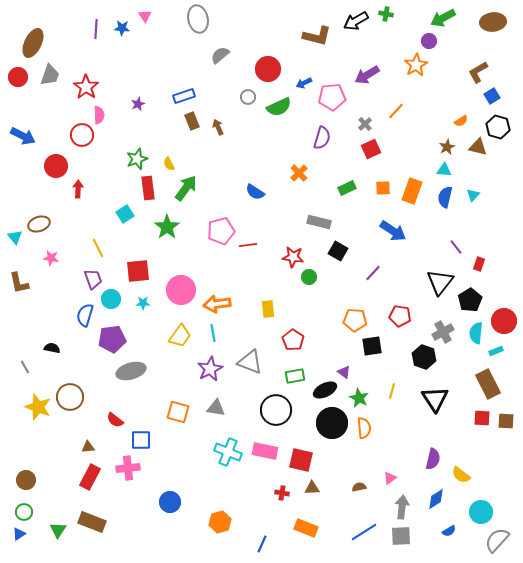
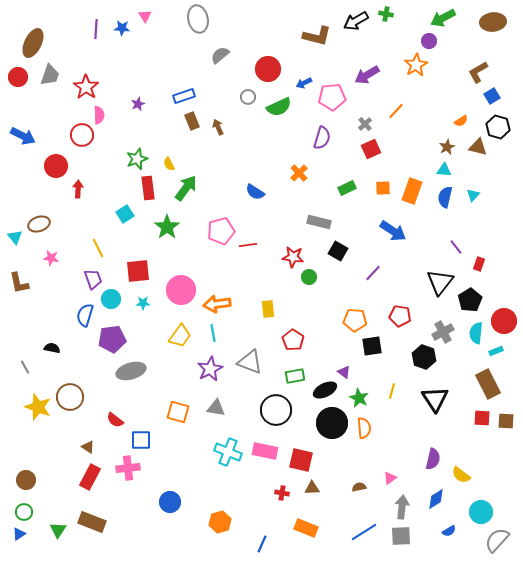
brown triangle at (88, 447): rotated 40 degrees clockwise
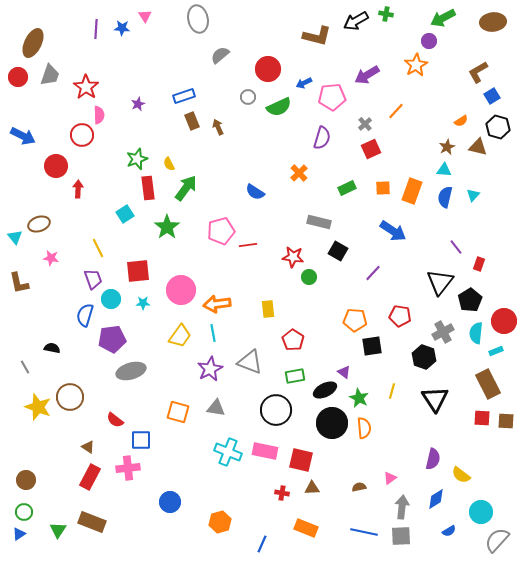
blue line at (364, 532): rotated 44 degrees clockwise
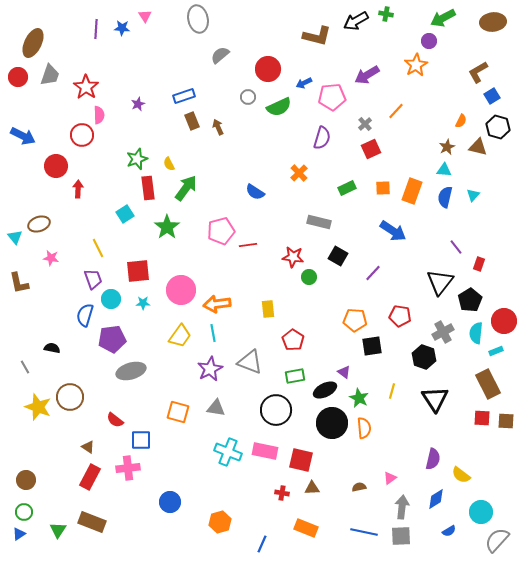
orange semicircle at (461, 121): rotated 32 degrees counterclockwise
black square at (338, 251): moved 5 px down
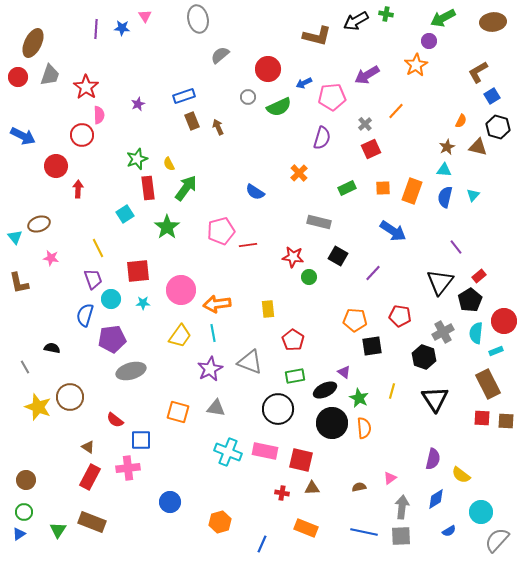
red rectangle at (479, 264): moved 12 px down; rotated 32 degrees clockwise
black circle at (276, 410): moved 2 px right, 1 px up
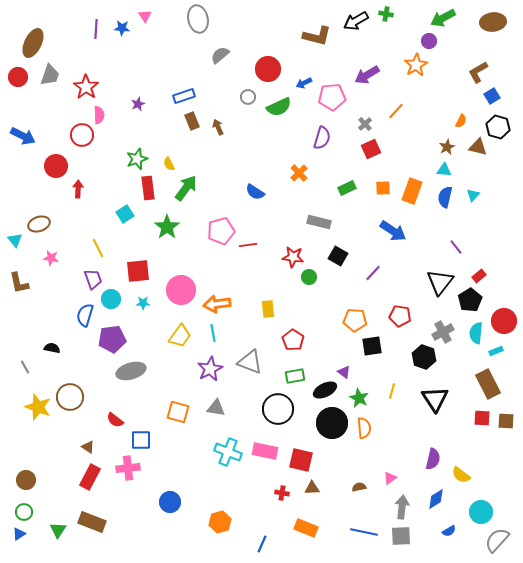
cyan triangle at (15, 237): moved 3 px down
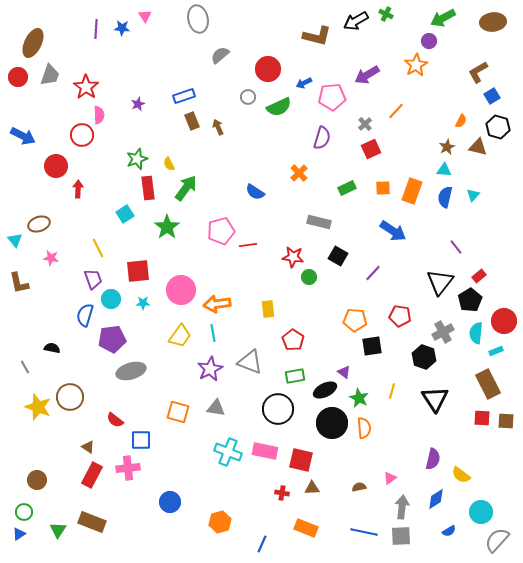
green cross at (386, 14): rotated 16 degrees clockwise
red rectangle at (90, 477): moved 2 px right, 2 px up
brown circle at (26, 480): moved 11 px right
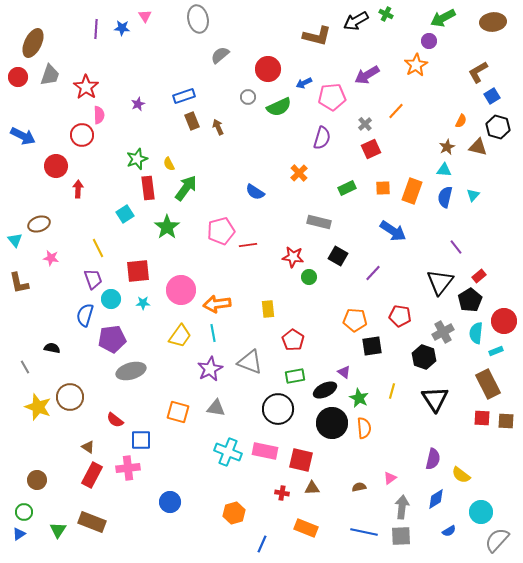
orange hexagon at (220, 522): moved 14 px right, 9 px up
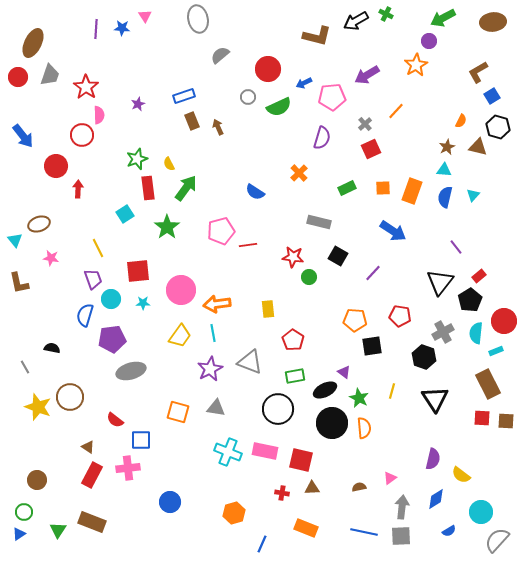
blue arrow at (23, 136): rotated 25 degrees clockwise
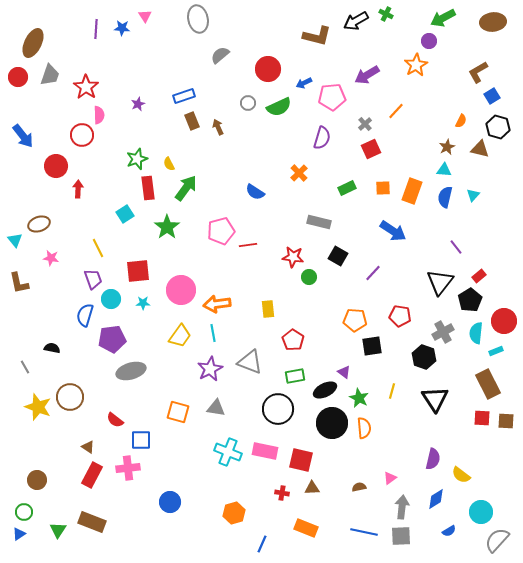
gray circle at (248, 97): moved 6 px down
brown triangle at (478, 147): moved 2 px right, 2 px down
